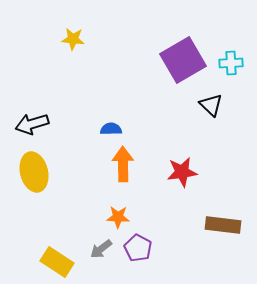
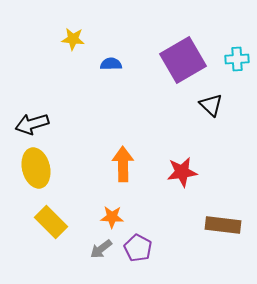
cyan cross: moved 6 px right, 4 px up
blue semicircle: moved 65 px up
yellow ellipse: moved 2 px right, 4 px up
orange star: moved 6 px left
yellow rectangle: moved 6 px left, 40 px up; rotated 12 degrees clockwise
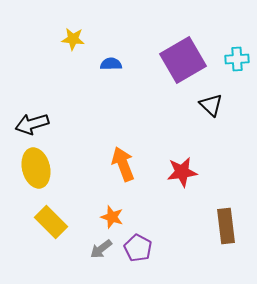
orange arrow: rotated 20 degrees counterclockwise
orange star: rotated 15 degrees clockwise
brown rectangle: moved 3 px right, 1 px down; rotated 76 degrees clockwise
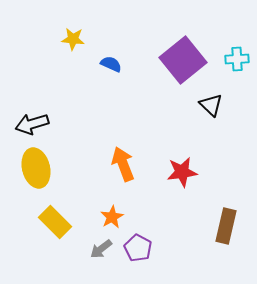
purple square: rotated 9 degrees counterclockwise
blue semicircle: rotated 25 degrees clockwise
orange star: rotated 25 degrees clockwise
yellow rectangle: moved 4 px right
brown rectangle: rotated 20 degrees clockwise
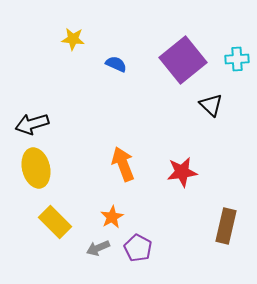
blue semicircle: moved 5 px right
gray arrow: moved 3 px left, 1 px up; rotated 15 degrees clockwise
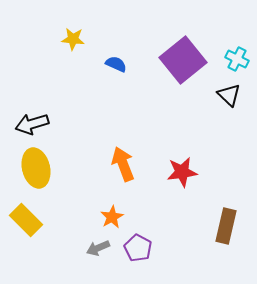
cyan cross: rotated 30 degrees clockwise
black triangle: moved 18 px right, 10 px up
yellow rectangle: moved 29 px left, 2 px up
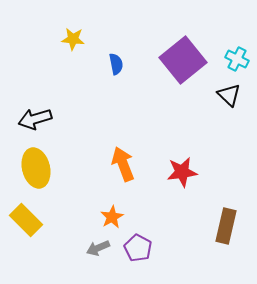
blue semicircle: rotated 55 degrees clockwise
black arrow: moved 3 px right, 5 px up
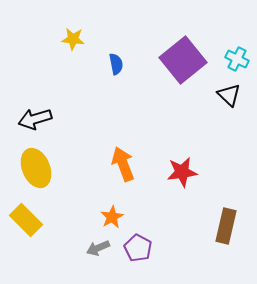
yellow ellipse: rotated 9 degrees counterclockwise
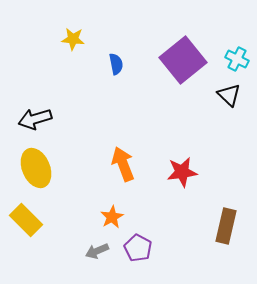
gray arrow: moved 1 px left, 3 px down
